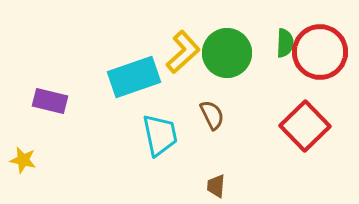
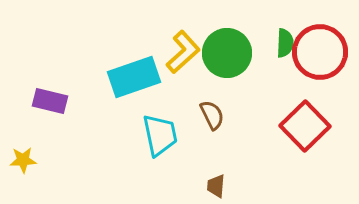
yellow star: rotated 16 degrees counterclockwise
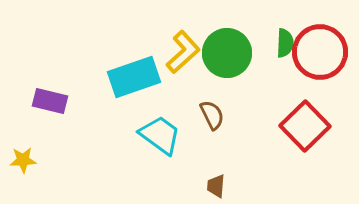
cyan trapezoid: rotated 42 degrees counterclockwise
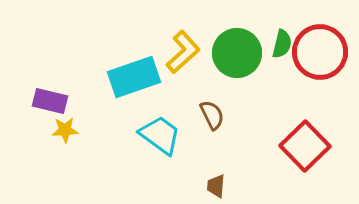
green semicircle: moved 3 px left, 1 px down; rotated 12 degrees clockwise
green circle: moved 10 px right
red square: moved 20 px down
yellow star: moved 42 px right, 30 px up
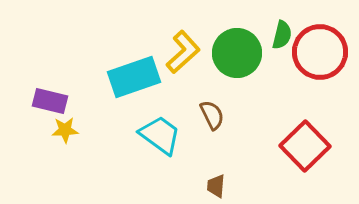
green semicircle: moved 9 px up
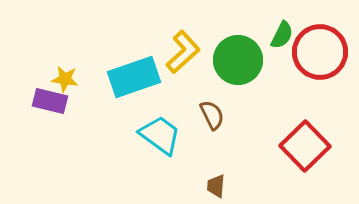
green semicircle: rotated 12 degrees clockwise
green circle: moved 1 px right, 7 px down
yellow star: moved 51 px up; rotated 12 degrees clockwise
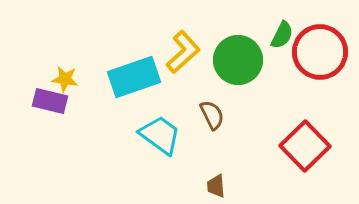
brown trapezoid: rotated 10 degrees counterclockwise
